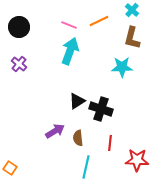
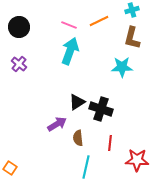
cyan cross: rotated 32 degrees clockwise
black triangle: moved 1 px down
purple arrow: moved 2 px right, 7 px up
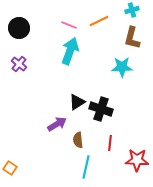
black circle: moved 1 px down
brown semicircle: moved 2 px down
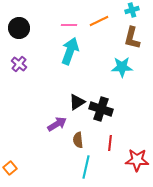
pink line: rotated 21 degrees counterclockwise
orange square: rotated 16 degrees clockwise
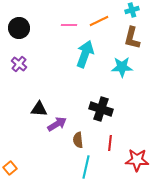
cyan arrow: moved 15 px right, 3 px down
black triangle: moved 38 px left, 7 px down; rotated 36 degrees clockwise
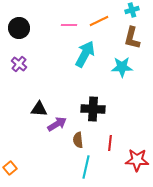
cyan arrow: rotated 8 degrees clockwise
black cross: moved 8 px left; rotated 15 degrees counterclockwise
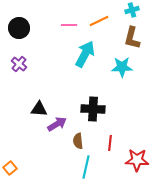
brown semicircle: moved 1 px down
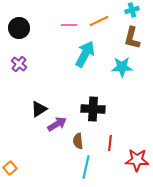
black triangle: rotated 36 degrees counterclockwise
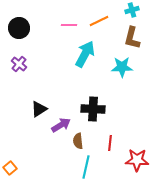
purple arrow: moved 4 px right, 1 px down
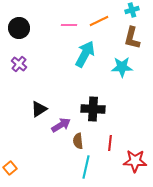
red star: moved 2 px left, 1 px down
